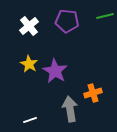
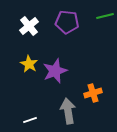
purple pentagon: moved 1 px down
purple star: rotated 20 degrees clockwise
gray arrow: moved 2 px left, 2 px down
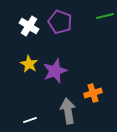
purple pentagon: moved 7 px left; rotated 15 degrees clockwise
white cross: rotated 18 degrees counterclockwise
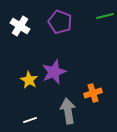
white cross: moved 9 px left
yellow star: moved 16 px down
purple star: moved 1 px left, 1 px down
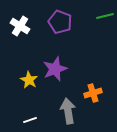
purple star: moved 1 px right, 3 px up
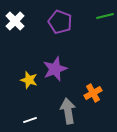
white cross: moved 5 px left, 5 px up; rotated 12 degrees clockwise
yellow star: rotated 12 degrees counterclockwise
orange cross: rotated 12 degrees counterclockwise
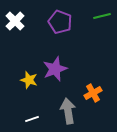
green line: moved 3 px left
white line: moved 2 px right, 1 px up
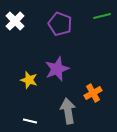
purple pentagon: moved 2 px down
purple star: moved 2 px right
white line: moved 2 px left, 2 px down; rotated 32 degrees clockwise
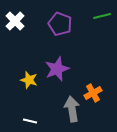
gray arrow: moved 4 px right, 2 px up
